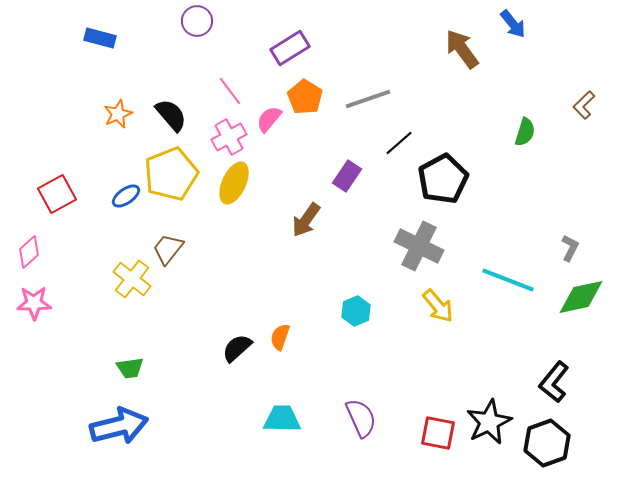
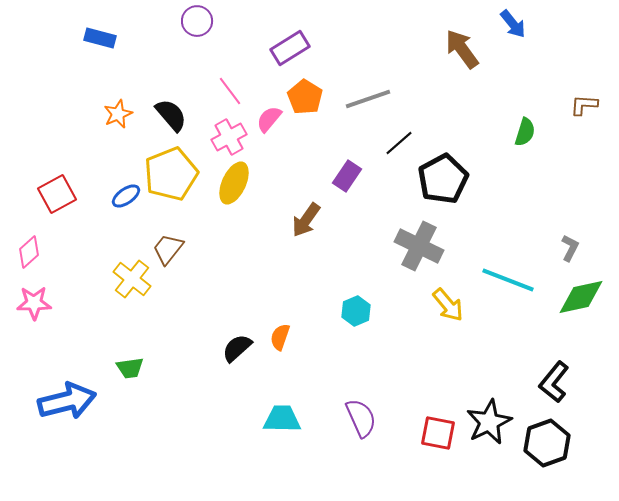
brown L-shape at (584, 105): rotated 48 degrees clockwise
yellow arrow at (438, 306): moved 10 px right, 1 px up
blue arrow at (119, 426): moved 52 px left, 25 px up
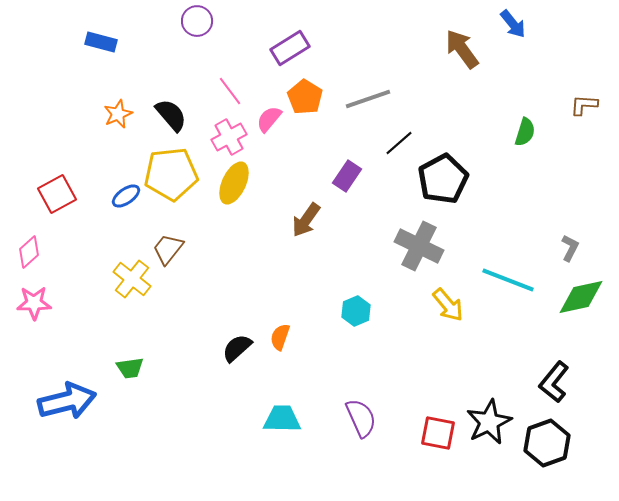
blue rectangle at (100, 38): moved 1 px right, 4 px down
yellow pentagon at (171, 174): rotated 16 degrees clockwise
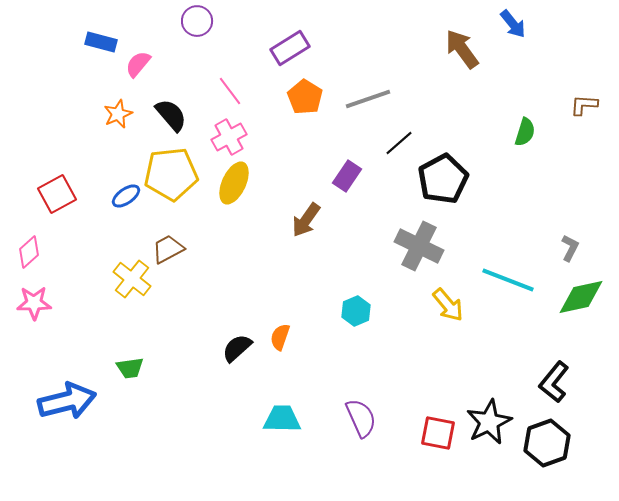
pink semicircle at (269, 119): moved 131 px left, 55 px up
brown trapezoid at (168, 249): rotated 24 degrees clockwise
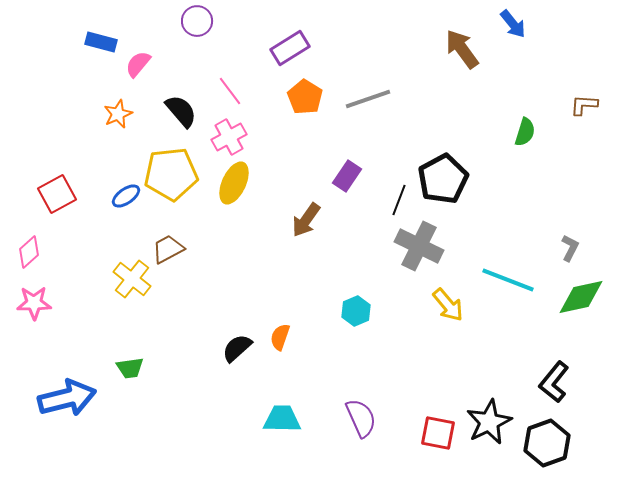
black semicircle at (171, 115): moved 10 px right, 4 px up
black line at (399, 143): moved 57 px down; rotated 28 degrees counterclockwise
blue arrow at (67, 401): moved 3 px up
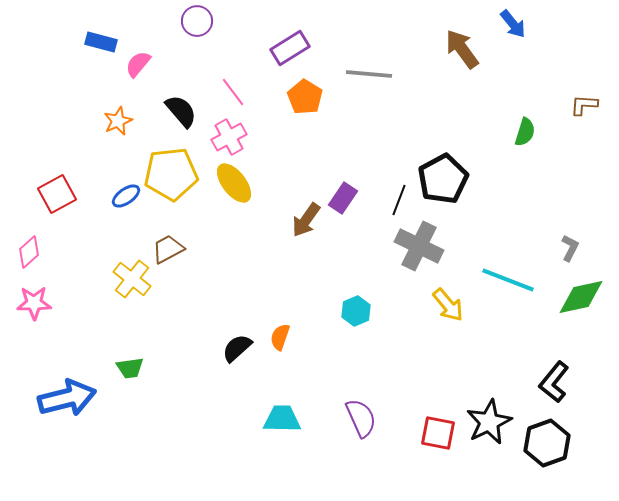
pink line at (230, 91): moved 3 px right, 1 px down
gray line at (368, 99): moved 1 px right, 25 px up; rotated 24 degrees clockwise
orange star at (118, 114): moved 7 px down
purple rectangle at (347, 176): moved 4 px left, 22 px down
yellow ellipse at (234, 183): rotated 63 degrees counterclockwise
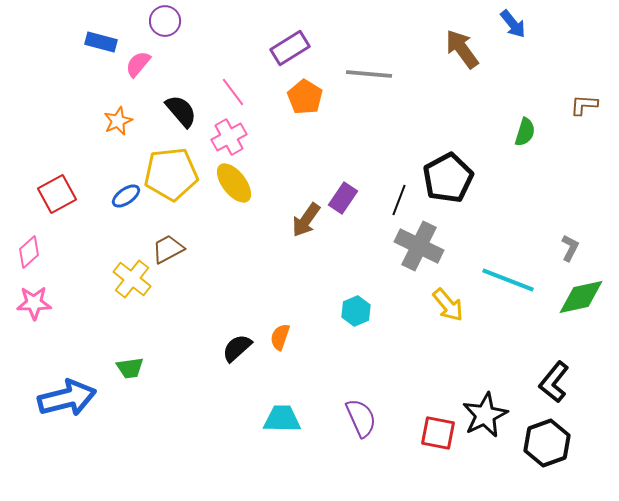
purple circle at (197, 21): moved 32 px left
black pentagon at (443, 179): moved 5 px right, 1 px up
black star at (489, 422): moved 4 px left, 7 px up
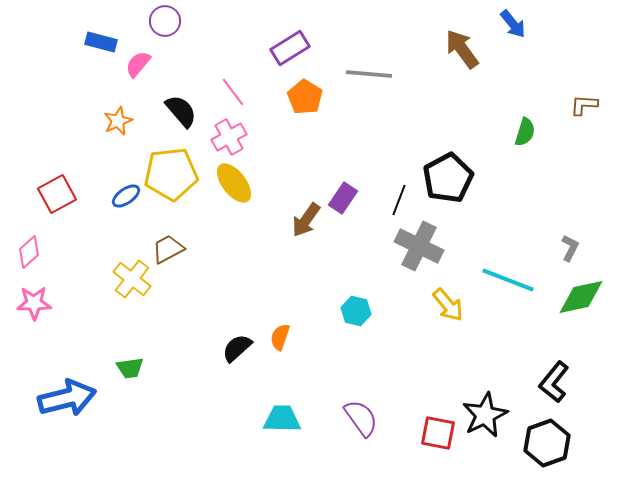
cyan hexagon at (356, 311): rotated 24 degrees counterclockwise
purple semicircle at (361, 418): rotated 12 degrees counterclockwise
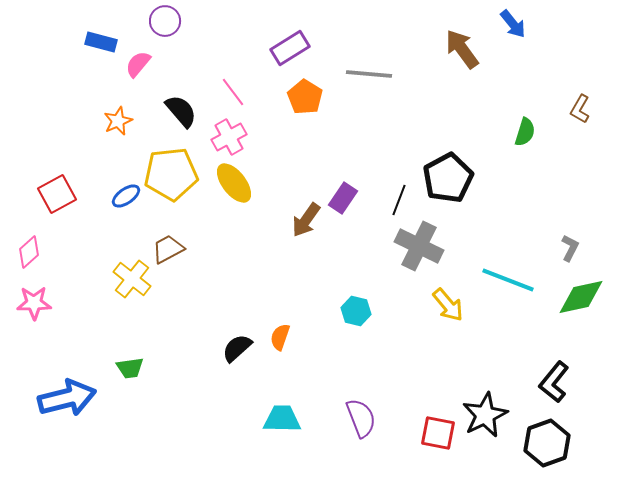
brown L-shape at (584, 105): moved 4 px left, 4 px down; rotated 64 degrees counterclockwise
purple semicircle at (361, 418): rotated 15 degrees clockwise
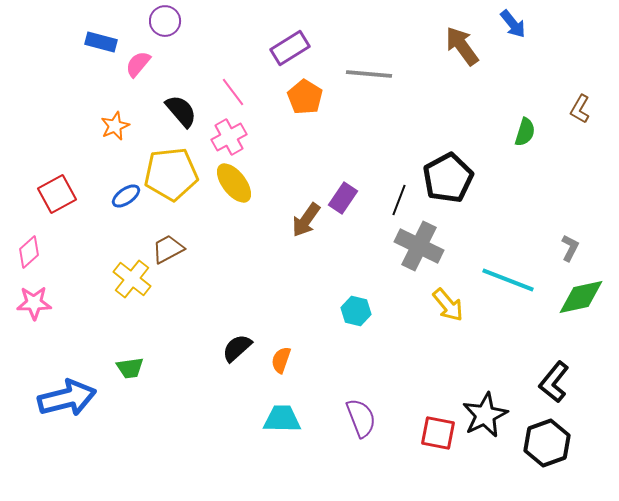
brown arrow at (462, 49): moved 3 px up
orange star at (118, 121): moved 3 px left, 5 px down
orange semicircle at (280, 337): moved 1 px right, 23 px down
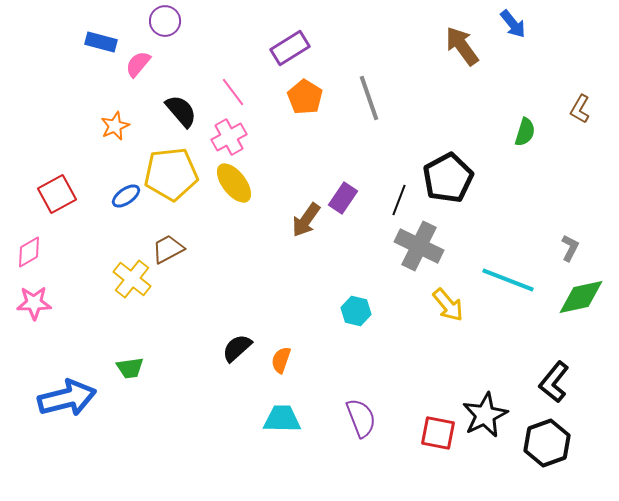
gray line at (369, 74): moved 24 px down; rotated 66 degrees clockwise
pink diamond at (29, 252): rotated 12 degrees clockwise
